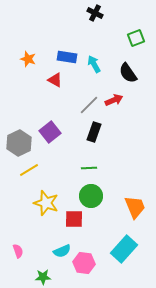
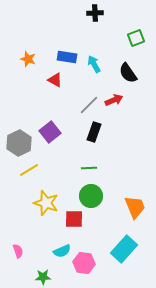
black cross: rotated 28 degrees counterclockwise
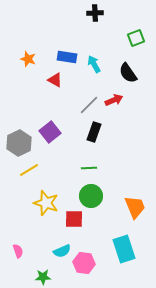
cyan rectangle: rotated 60 degrees counterclockwise
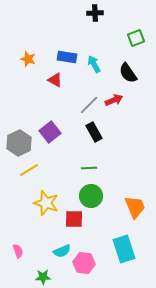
black rectangle: rotated 48 degrees counterclockwise
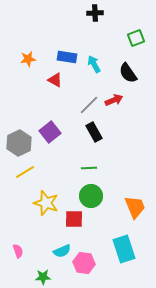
orange star: rotated 28 degrees counterclockwise
yellow line: moved 4 px left, 2 px down
